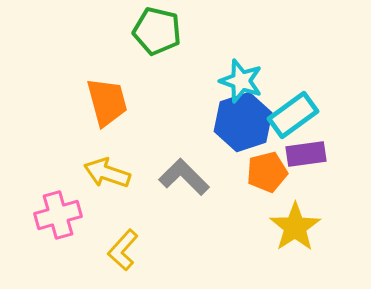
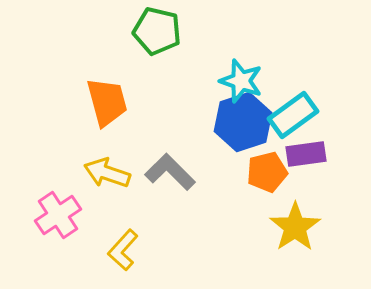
gray L-shape: moved 14 px left, 5 px up
pink cross: rotated 18 degrees counterclockwise
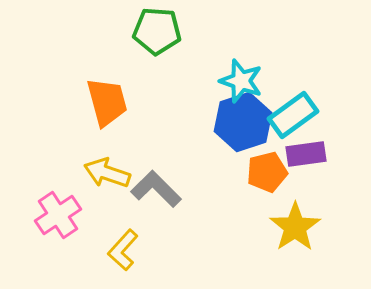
green pentagon: rotated 9 degrees counterclockwise
gray L-shape: moved 14 px left, 17 px down
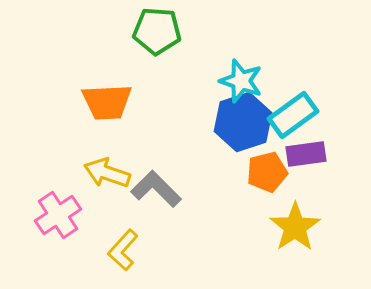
orange trapezoid: rotated 102 degrees clockwise
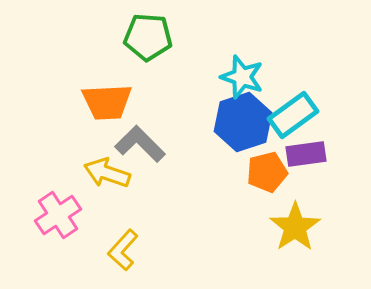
green pentagon: moved 9 px left, 6 px down
cyan star: moved 1 px right, 4 px up
gray L-shape: moved 16 px left, 45 px up
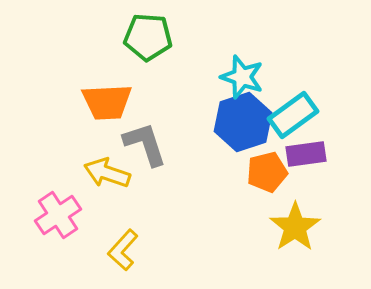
gray L-shape: moved 5 px right; rotated 27 degrees clockwise
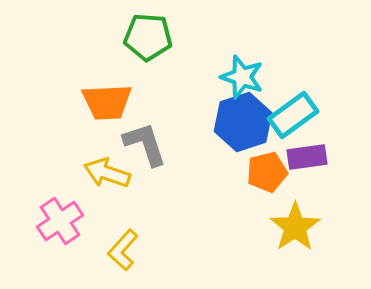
purple rectangle: moved 1 px right, 3 px down
pink cross: moved 2 px right, 6 px down
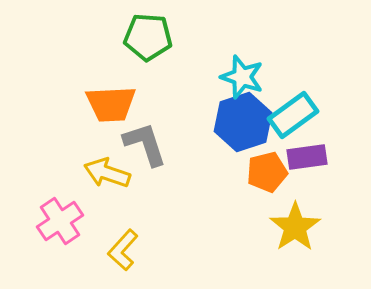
orange trapezoid: moved 4 px right, 2 px down
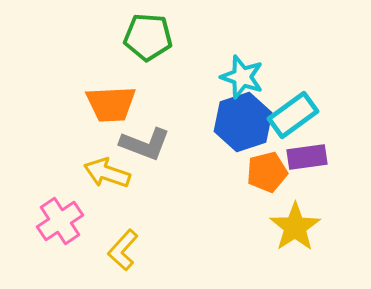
gray L-shape: rotated 129 degrees clockwise
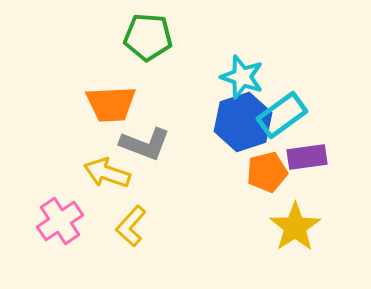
cyan rectangle: moved 11 px left
yellow L-shape: moved 8 px right, 24 px up
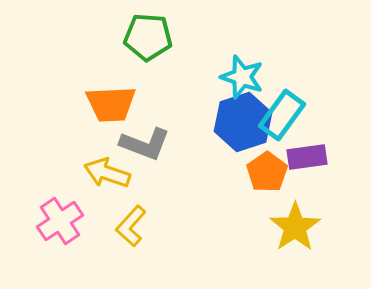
cyan rectangle: rotated 18 degrees counterclockwise
orange pentagon: rotated 21 degrees counterclockwise
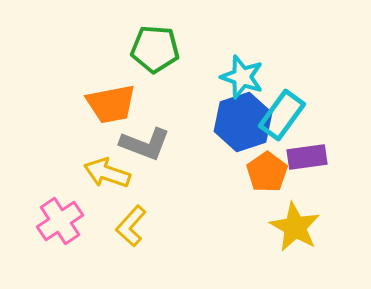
green pentagon: moved 7 px right, 12 px down
orange trapezoid: rotated 8 degrees counterclockwise
yellow star: rotated 9 degrees counterclockwise
